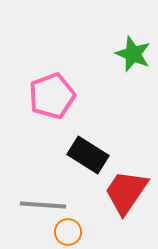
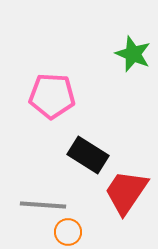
pink pentagon: rotated 24 degrees clockwise
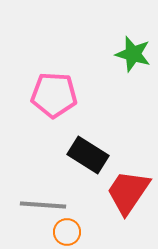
green star: rotated 6 degrees counterclockwise
pink pentagon: moved 2 px right, 1 px up
red trapezoid: moved 2 px right
orange circle: moved 1 px left
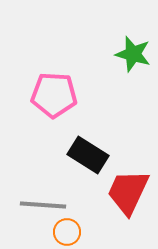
red trapezoid: rotated 9 degrees counterclockwise
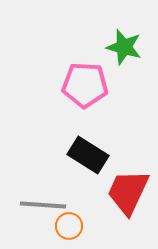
green star: moved 9 px left, 7 px up
pink pentagon: moved 31 px right, 10 px up
orange circle: moved 2 px right, 6 px up
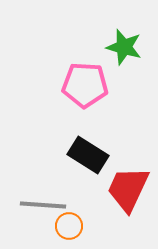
red trapezoid: moved 3 px up
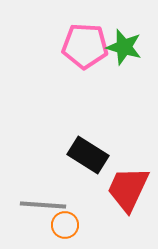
pink pentagon: moved 39 px up
orange circle: moved 4 px left, 1 px up
